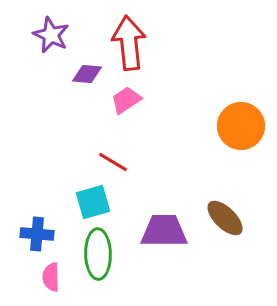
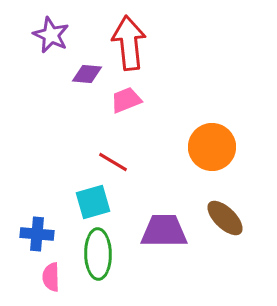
pink trapezoid: rotated 12 degrees clockwise
orange circle: moved 29 px left, 21 px down
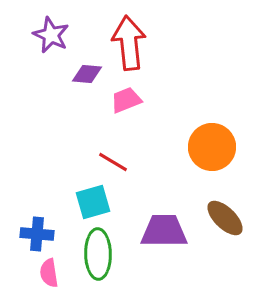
pink semicircle: moved 2 px left, 4 px up; rotated 8 degrees counterclockwise
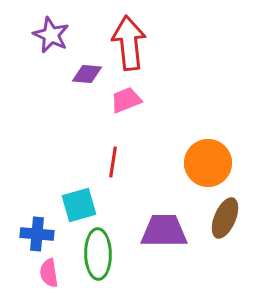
orange circle: moved 4 px left, 16 px down
red line: rotated 68 degrees clockwise
cyan square: moved 14 px left, 3 px down
brown ellipse: rotated 69 degrees clockwise
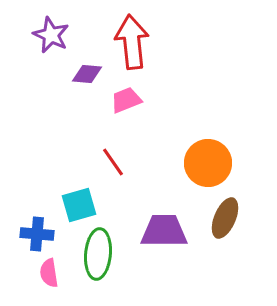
red arrow: moved 3 px right, 1 px up
red line: rotated 44 degrees counterclockwise
green ellipse: rotated 6 degrees clockwise
